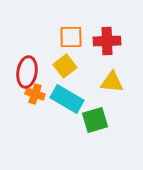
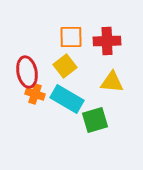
red ellipse: rotated 20 degrees counterclockwise
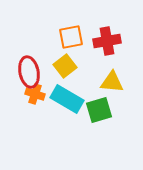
orange square: rotated 10 degrees counterclockwise
red cross: rotated 8 degrees counterclockwise
red ellipse: moved 2 px right
green square: moved 4 px right, 10 px up
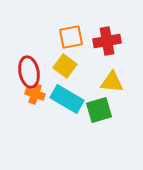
yellow square: rotated 15 degrees counterclockwise
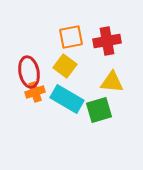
orange cross: moved 2 px up; rotated 36 degrees counterclockwise
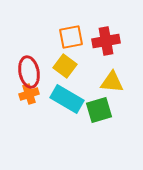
red cross: moved 1 px left
orange cross: moved 6 px left, 2 px down
